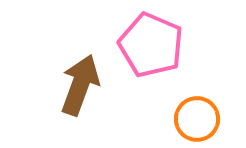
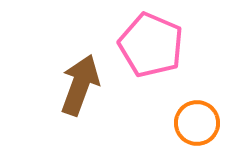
orange circle: moved 4 px down
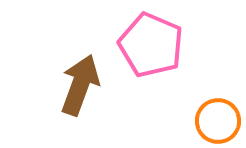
orange circle: moved 21 px right, 2 px up
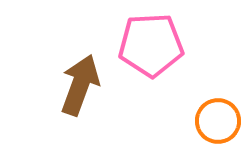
pink pentagon: rotated 26 degrees counterclockwise
